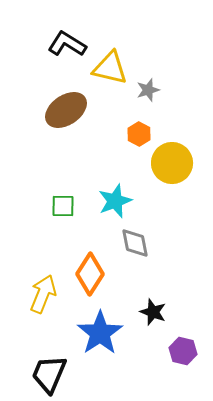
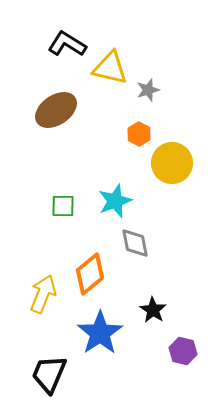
brown ellipse: moved 10 px left
orange diamond: rotated 18 degrees clockwise
black star: moved 2 px up; rotated 12 degrees clockwise
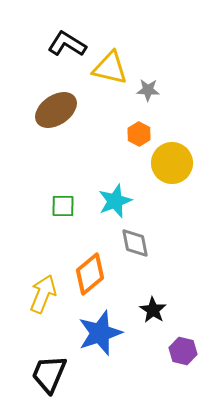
gray star: rotated 20 degrees clockwise
blue star: rotated 15 degrees clockwise
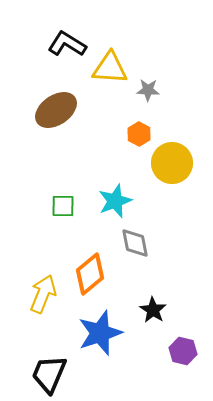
yellow triangle: rotated 9 degrees counterclockwise
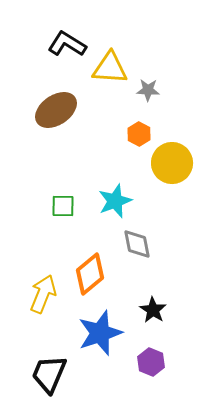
gray diamond: moved 2 px right, 1 px down
purple hexagon: moved 32 px left, 11 px down; rotated 8 degrees clockwise
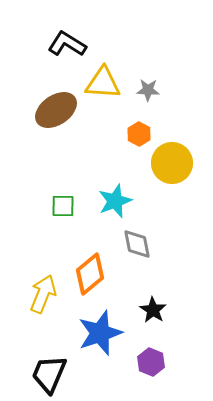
yellow triangle: moved 7 px left, 15 px down
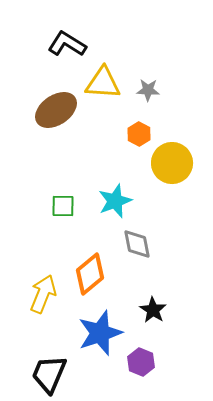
purple hexagon: moved 10 px left
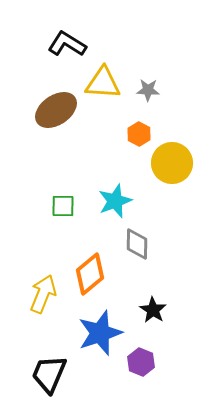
gray diamond: rotated 12 degrees clockwise
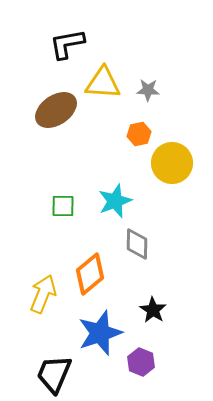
black L-shape: rotated 42 degrees counterclockwise
orange hexagon: rotated 20 degrees clockwise
black trapezoid: moved 5 px right
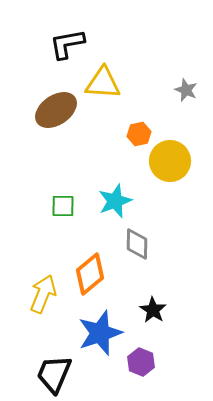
gray star: moved 38 px right; rotated 20 degrees clockwise
yellow circle: moved 2 px left, 2 px up
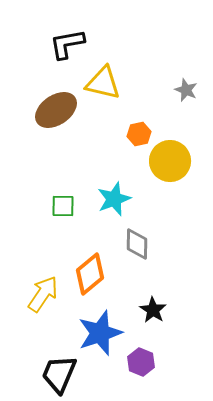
yellow triangle: rotated 9 degrees clockwise
cyan star: moved 1 px left, 2 px up
yellow arrow: rotated 12 degrees clockwise
black trapezoid: moved 5 px right
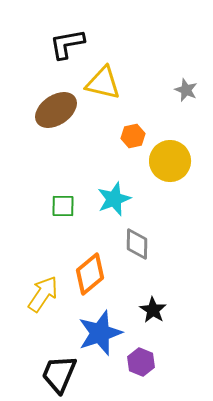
orange hexagon: moved 6 px left, 2 px down
